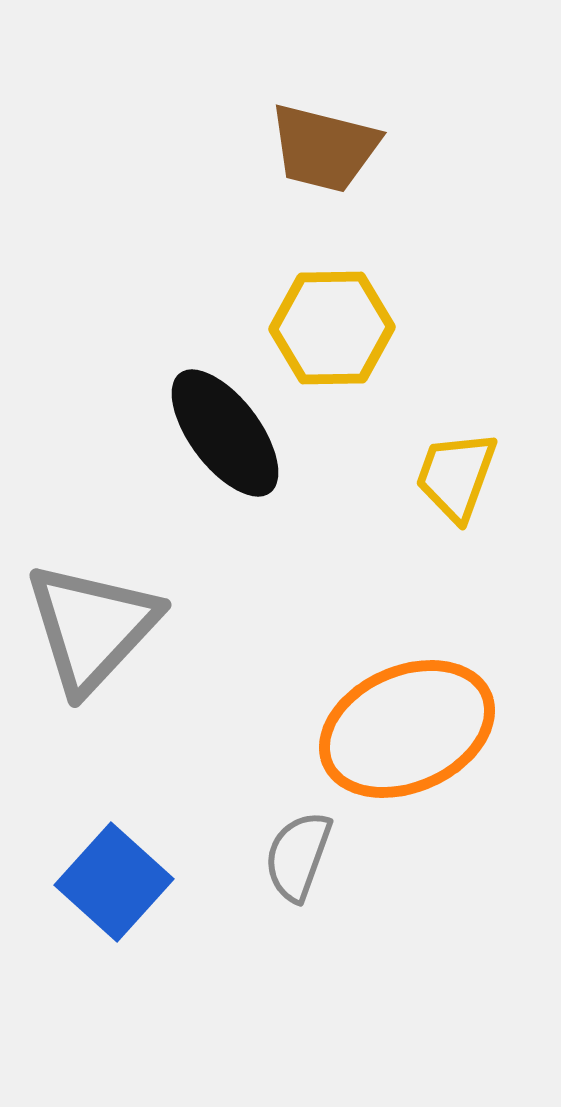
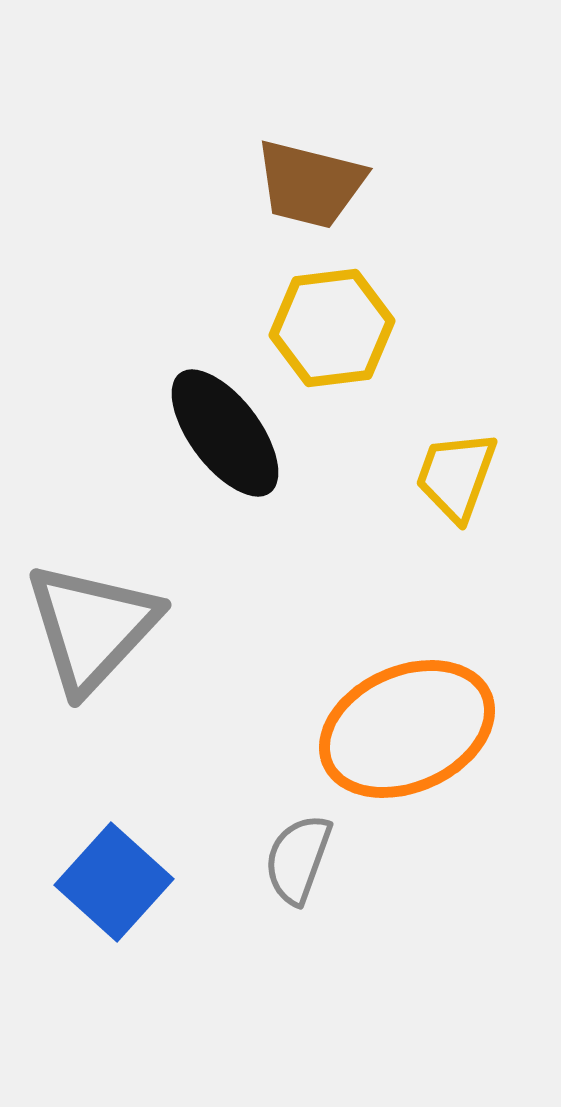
brown trapezoid: moved 14 px left, 36 px down
yellow hexagon: rotated 6 degrees counterclockwise
gray semicircle: moved 3 px down
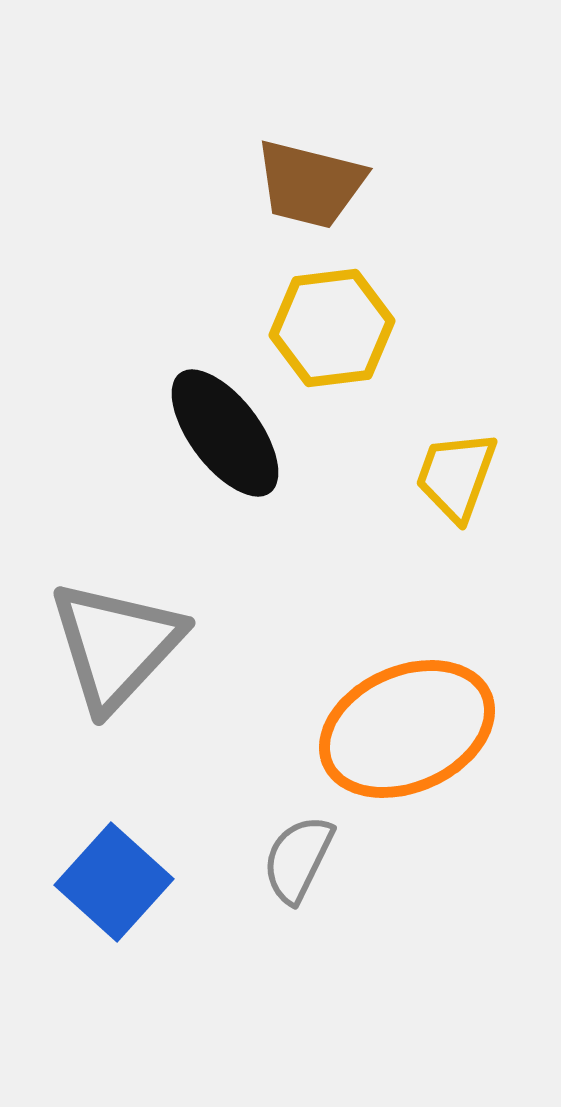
gray triangle: moved 24 px right, 18 px down
gray semicircle: rotated 6 degrees clockwise
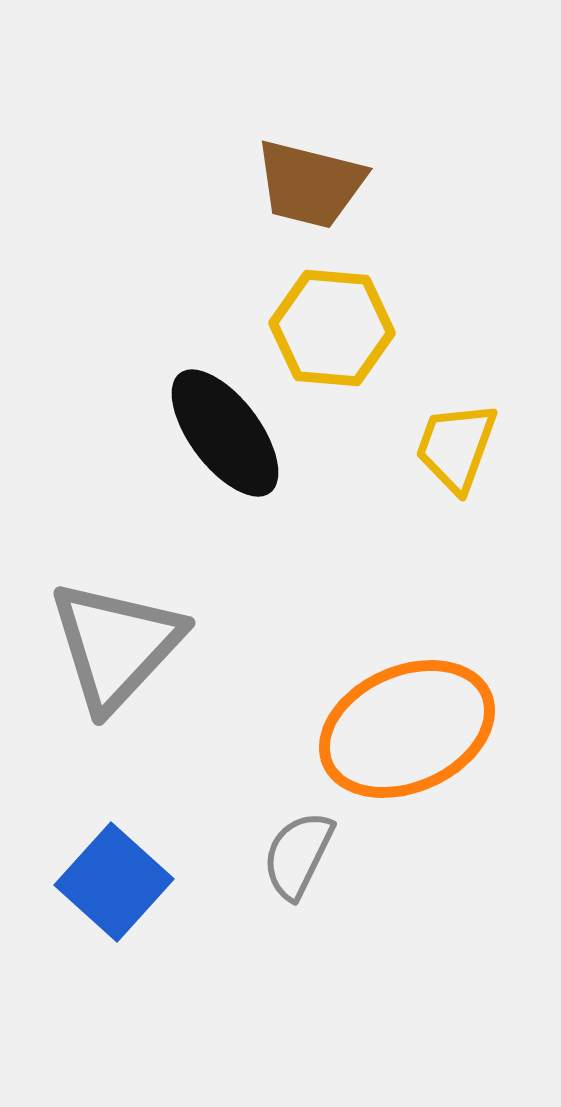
yellow hexagon: rotated 12 degrees clockwise
yellow trapezoid: moved 29 px up
gray semicircle: moved 4 px up
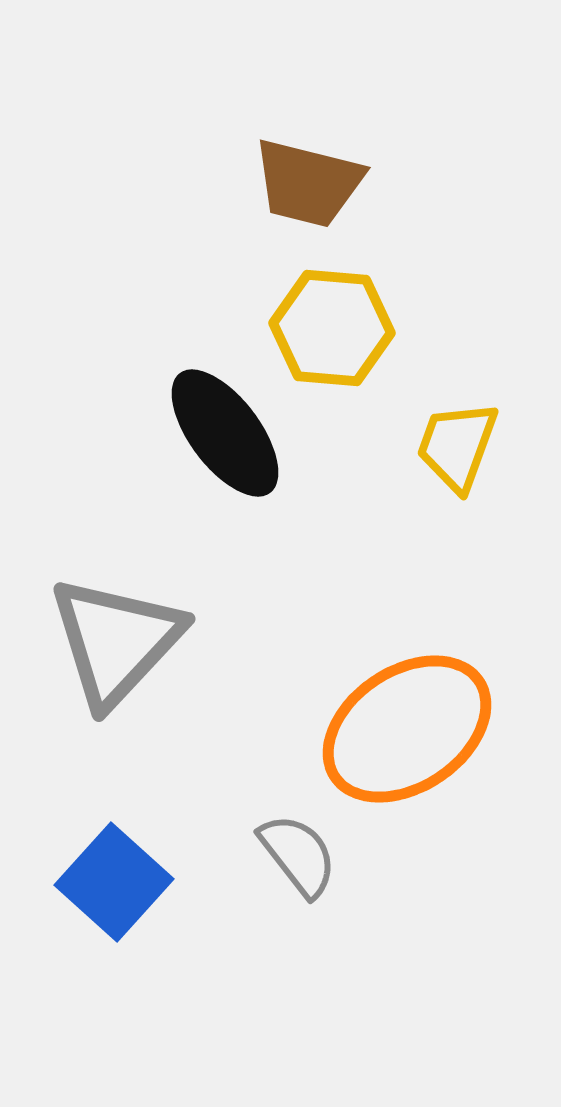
brown trapezoid: moved 2 px left, 1 px up
yellow trapezoid: moved 1 px right, 1 px up
gray triangle: moved 4 px up
orange ellipse: rotated 10 degrees counterclockwise
gray semicircle: rotated 116 degrees clockwise
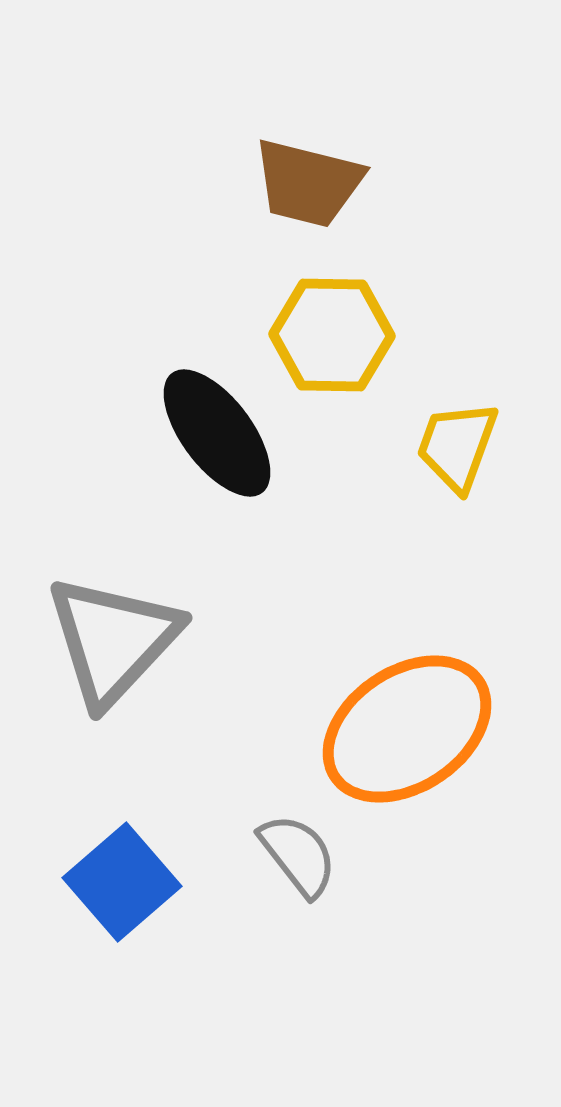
yellow hexagon: moved 7 px down; rotated 4 degrees counterclockwise
black ellipse: moved 8 px left
gray triangle: moved 3 px left, 1 px up
blue square: moved 8 px right; rotated 7 degrees clockwise
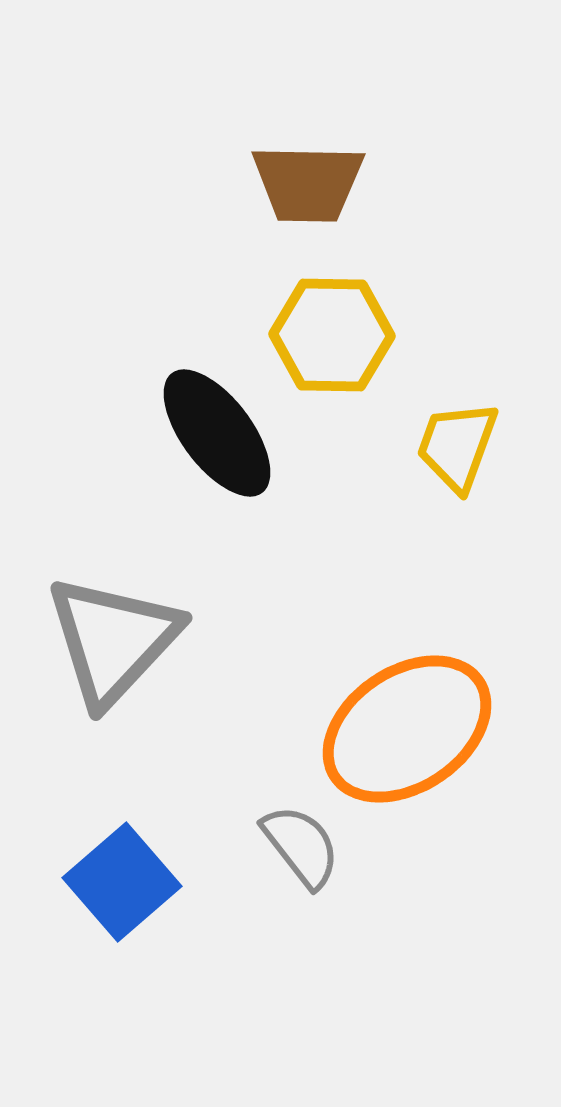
brown trapezoid: rotated 13 degrees counterclockwise
gray semicircle: moved 3 px right, 9 px up
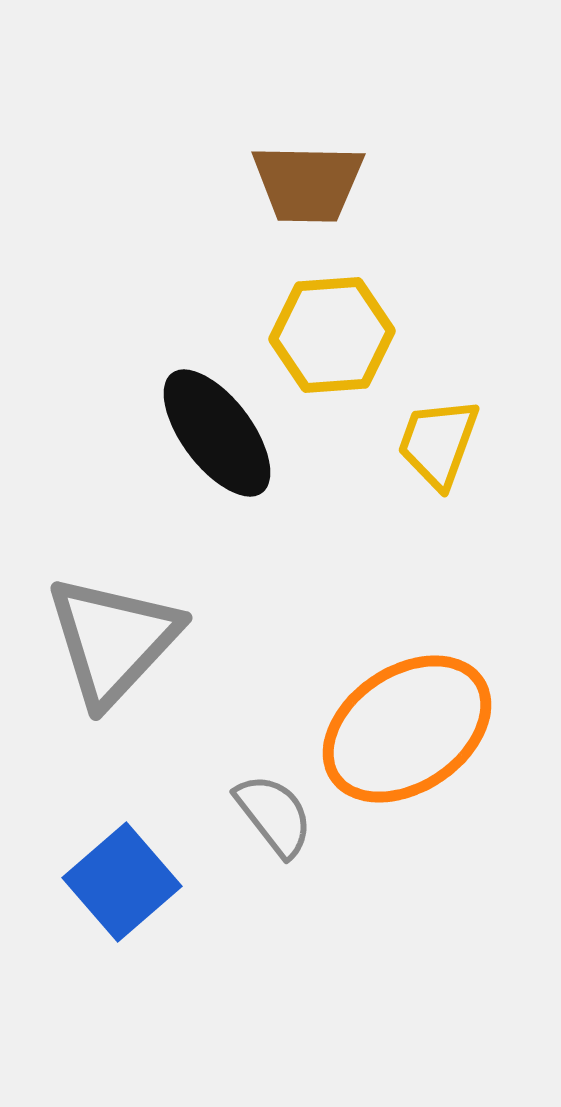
yellow hexagon: rotated 5 degrees counterclockwise
yellow trapezoid: moved 19 px left, 3 px up
gray semicircle: moved 27 px left, 31 px up
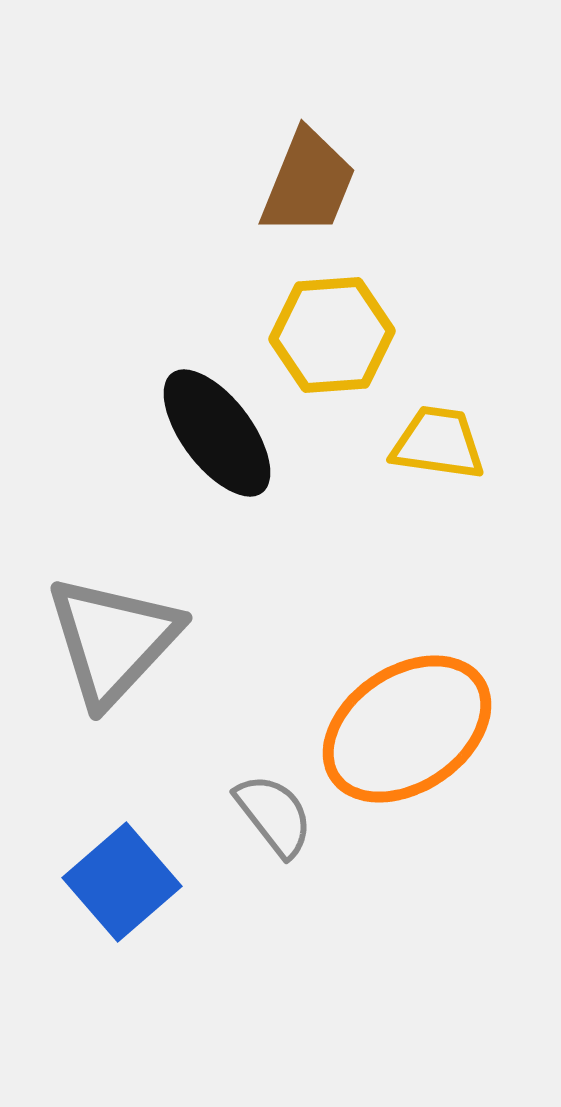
brown trapezoid: rotated 69 degrees counterclockwise
yellow trapezoid: rotated 78 degrees clockwise
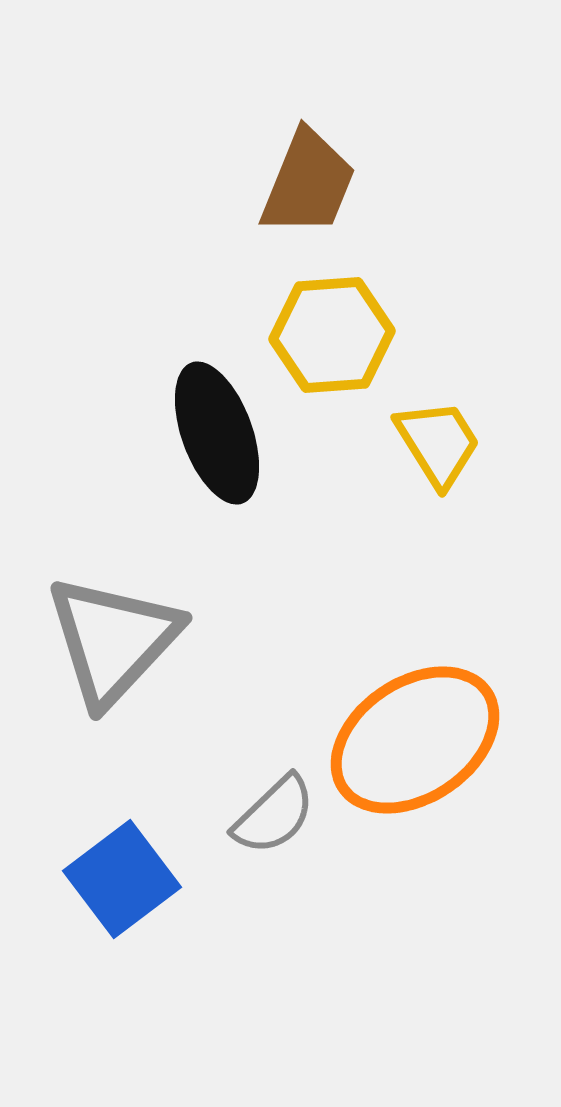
black ellipse: rotated 17 degrees clockwise
yellow trapezoid: rotated 50 degrees clockwise
orange ellipse: moved 8 px right, 11 px down
gray semicircle: rotated 84 degrees clockwise
blue square: moved 3 px up; rotated 4 degrees clockwise
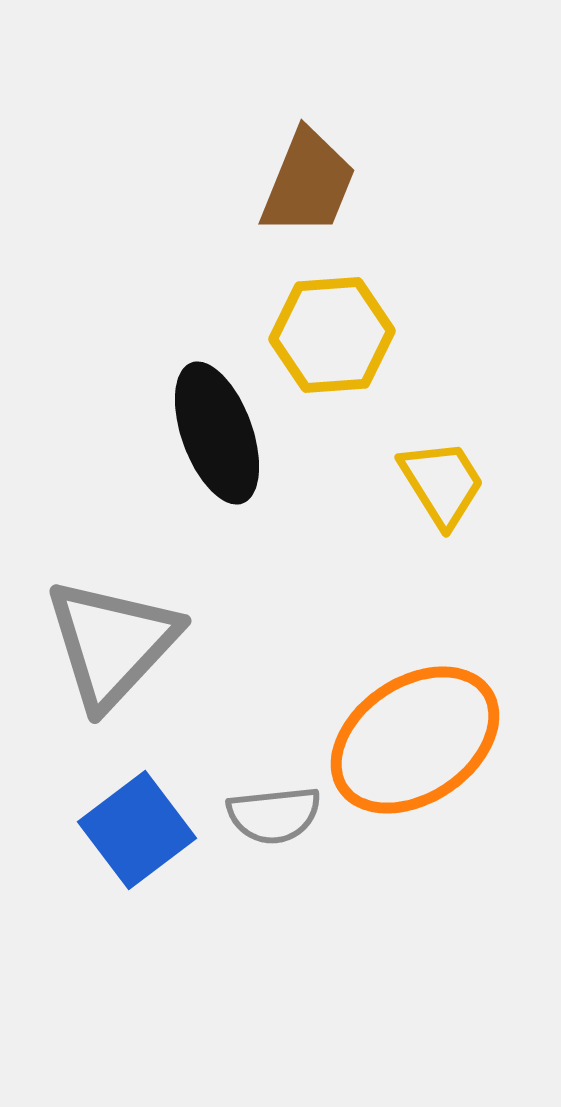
yellow trapezoid: moved 4 px right, 40 px down
gray triangle: moved 1 px left, 3 px down
gray semicircle: rotated 38 degrees clockwise
blue square: moved 15 px right, 49 px up
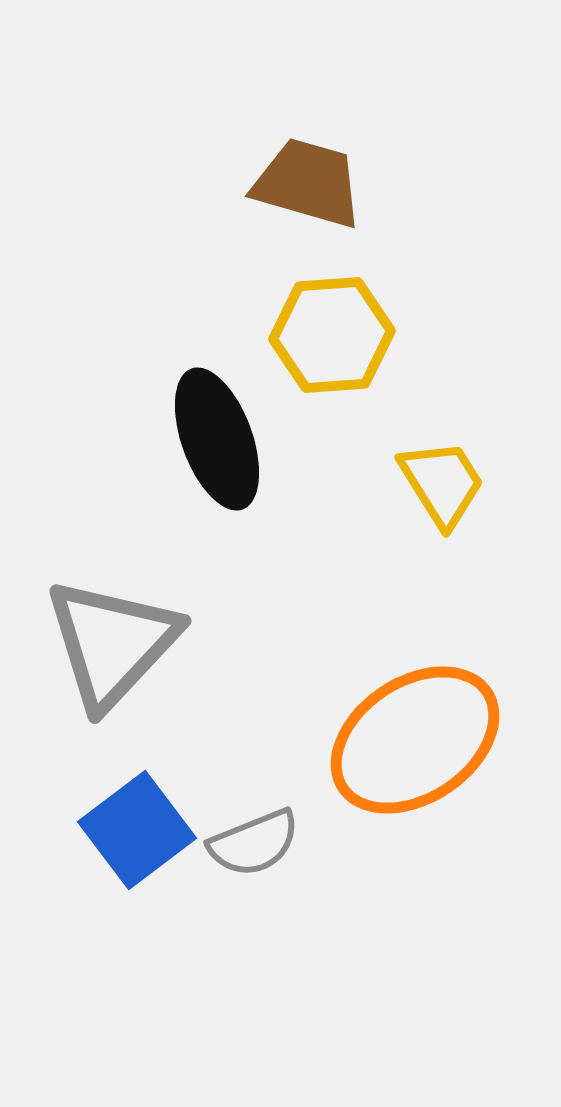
brown trapezoid: rotated 96 degrees counterclockwise
black ellipse: moved 6 px down
gray semicircle: moved 20 px left, 28 px down; rotated 16 degrees counterclockwise
